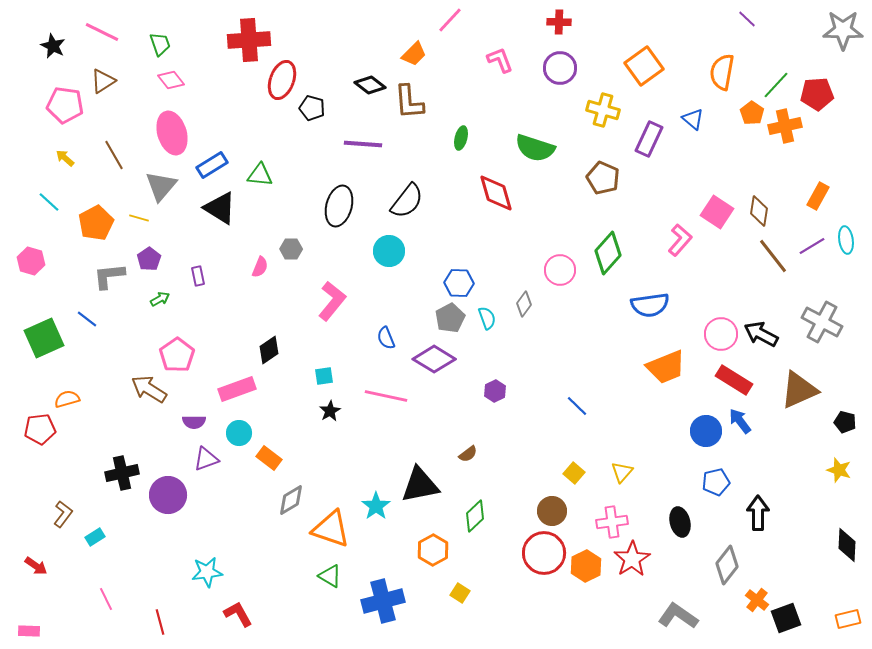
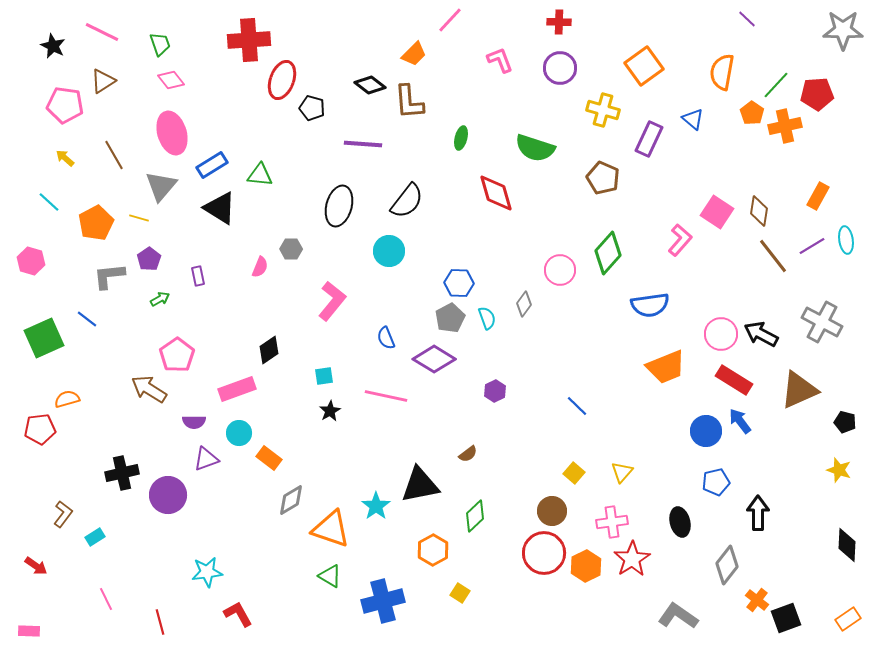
orange rectangle at (848, 619): rotated 20 degrees counterclockwise
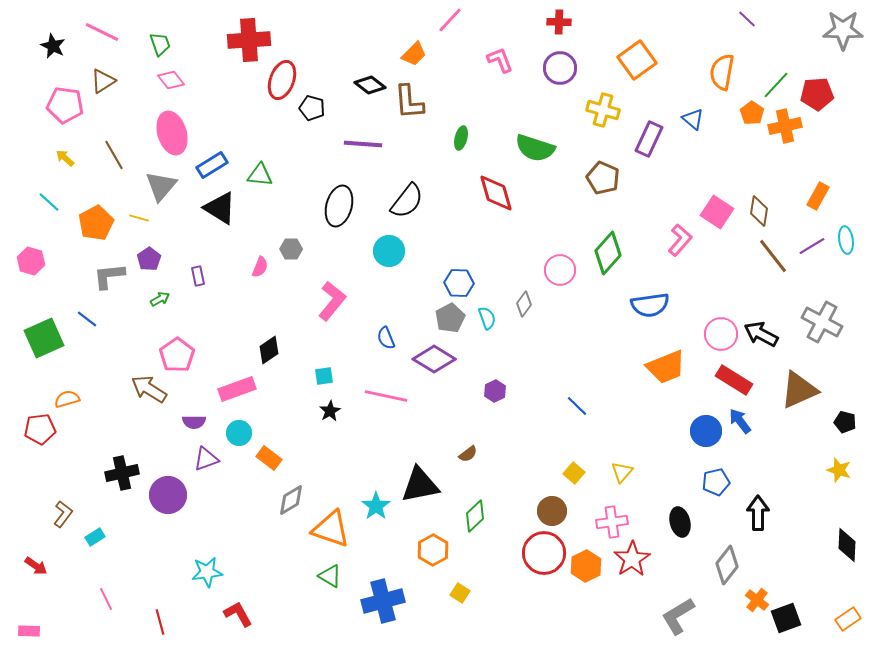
orange square at (644, 66): moved 7 px left, 6 px up
gray L-shape at (678, 616): rotated 66 degrees counterclockwise
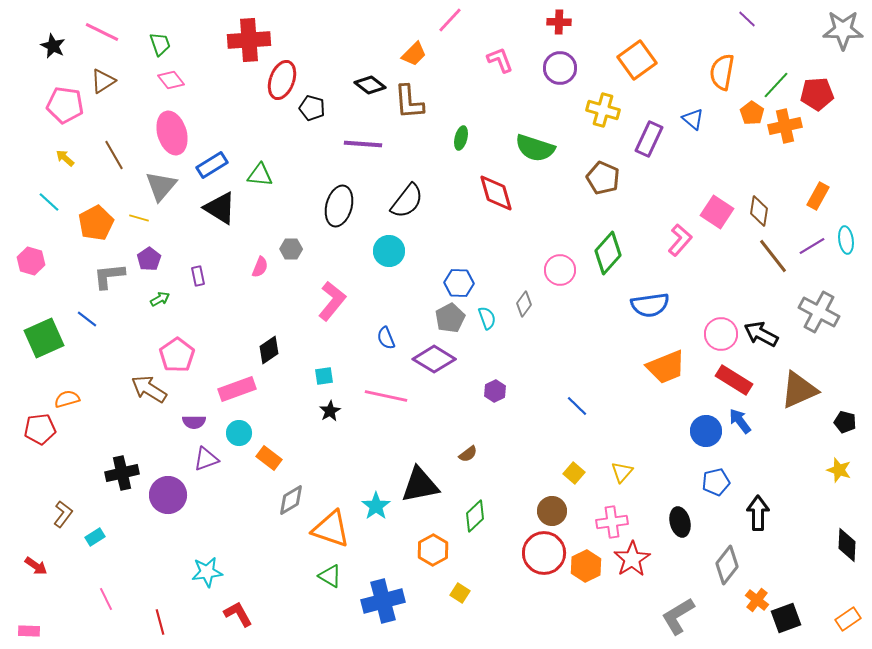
gray cross at (822, 322): moved 3 px left, 10 px up
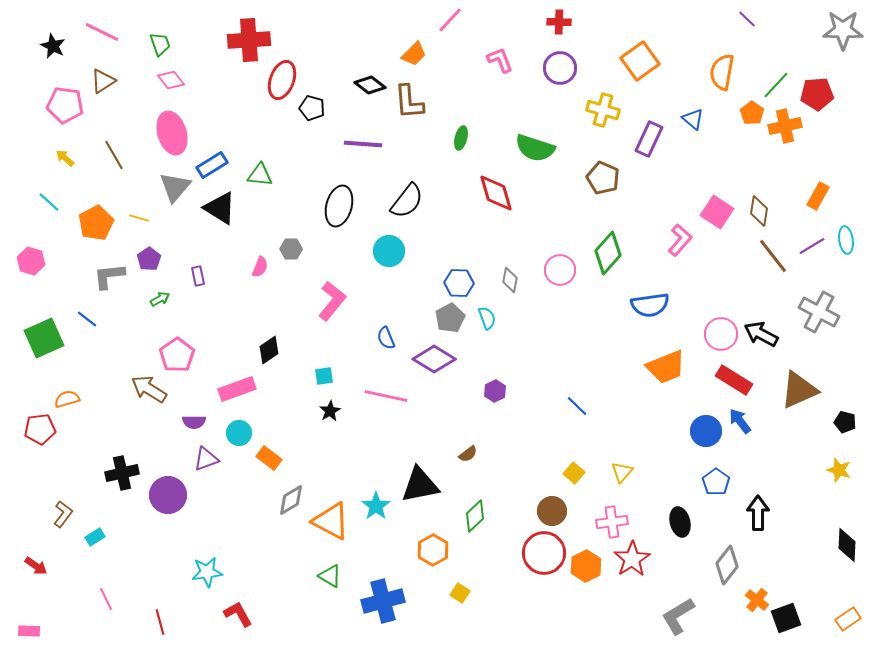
orange square at (637, 60): moved 3 px right, 1 px down
gray triangle at (161, 186): moved 14 px right, 1 px down
gray diamond at (524, 304): moved 14 px left, 24 px up; rotated 25 degrees counterclockwise
blue pentagon at (716, 482): rotated 24 degrees counterclockwise
orange triangle at (331, 529): moved 8 px up; rotated 9 degrees clockwise
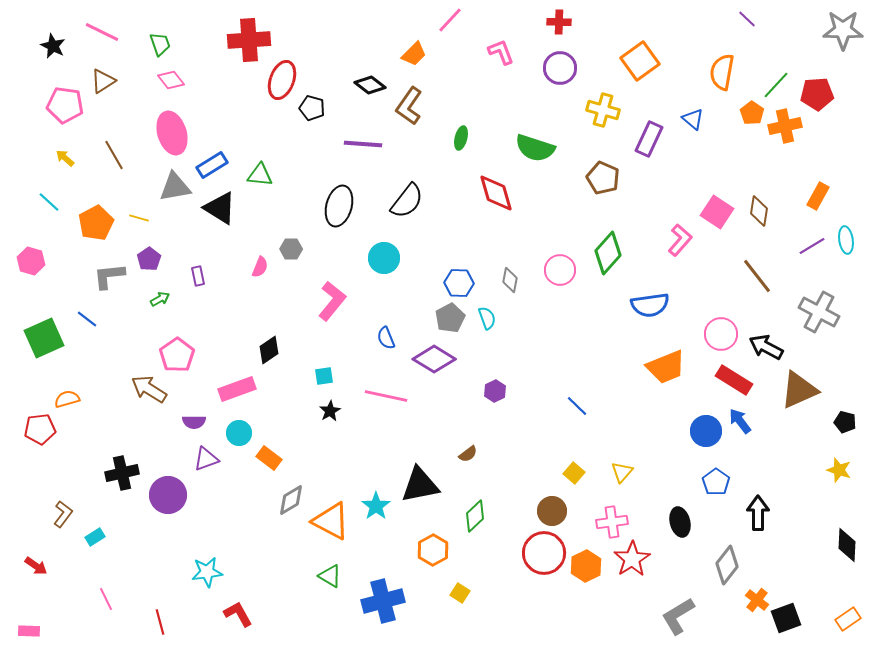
pink L-shape at (500, 60): moved 1 px right, 8 px up
brown L-shape at (409, 102): moved 4 px down; rotated 39 degrees clockwise
gray triangle at (175, 187): rotated 40 degrees clockwise
cyan circle at (389, 251): moved 5 px left, 7 px down
brown line at (773, 256): moved 16 px left, 20 px down
black arrow at (761, 334): moved 5 px right, 13 px down
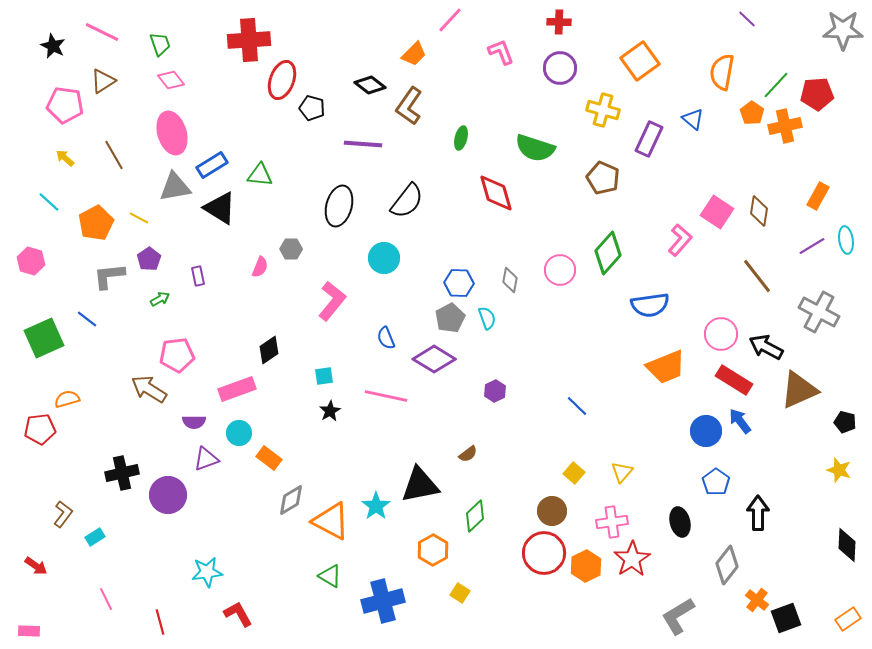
yellow line at (139, 218): rotated 12 degrees clockwise
pink pentagon at (177, 355): rotated 28 degrees clockwise
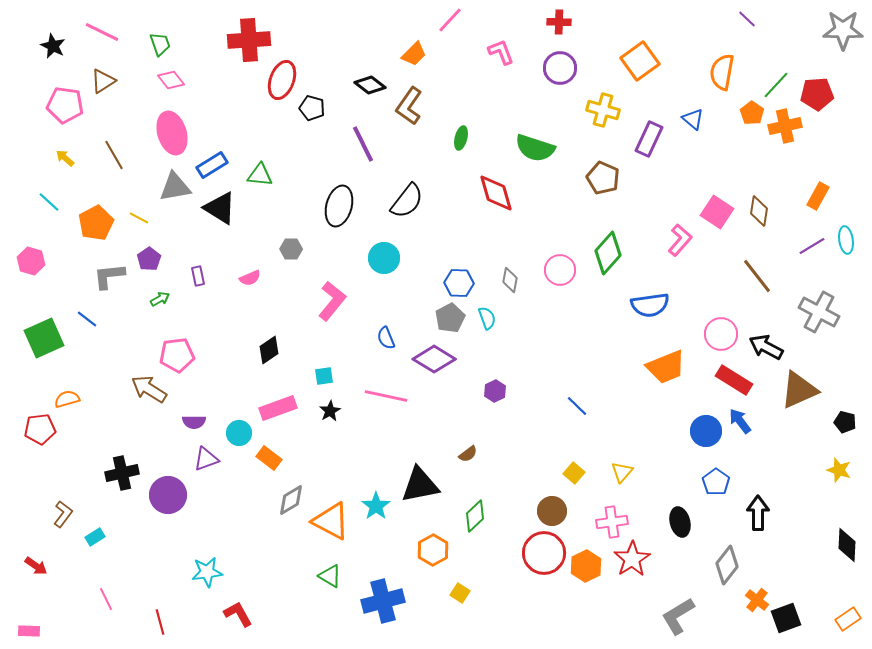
purple line at (363, 144): rotated 60 degrees clockwise
pink semicircle at (260, 267): moved 10 px left, 11 px down; rotated 45 degrees clockwise
pink rectangle at (237, 389): moved 41 px right, 19 px down
